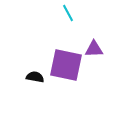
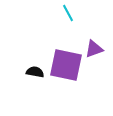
purple triangle: rotated 18 degrees counterclockwise
black semicircle: moved 5 px up
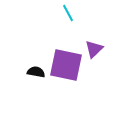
purple triangle: rotated 24 degrees counterclockwise
black semicircle: moved 1 px right
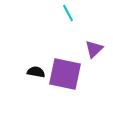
purple square: moved 1 px left, 9 px down
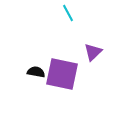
purple triangle: moved 1 px left, 3 px down
purple square: moved 3 px left
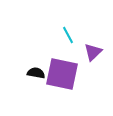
cyan line: moved 22 px down
black semicircle: moved 1 px down
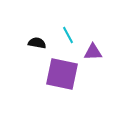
purple triangle: rotated 42 degrees clockwise
black semicircle: moved 1 px right, 30 px up
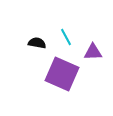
cyan line: moved 2 px left, 2 px down
purple square: rotated 12 degrees clockwise
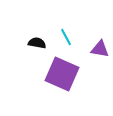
purple triangle: moved 7 px right, 3 px up; rotated 12 degrees clockwise
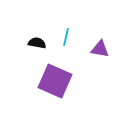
cyan line: rotated 42 degrees clockwise
purple square: moved 7 px left, 7 px down
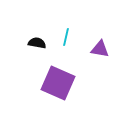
purple square: moved 3 px right, 2 px down
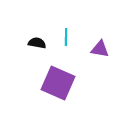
cyan line: rotated 12 degrees counterclockwise
